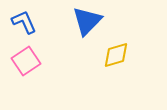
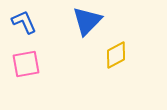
yellow diamond: rotated 12 degrees counterclockwise
pink square: moved 3 px down; rotated 24 degrees clockwise
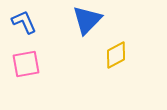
blue triangle: moved 1 px up
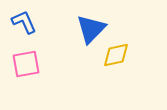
blue triangle: moved 4 px right, 9 px down
yellow diamond: rotated 16 degrees clockwise
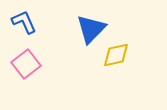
pink square: rotated 28 degrees counterclockwise
